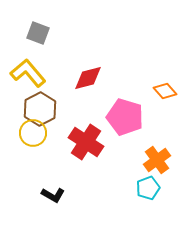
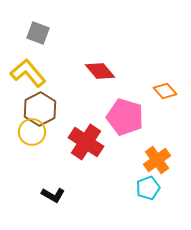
red diamond: moved 12 px right, 7 px up; rotated 64 degrees clockwise
yellow circle: moved 1 px left, 1 px up
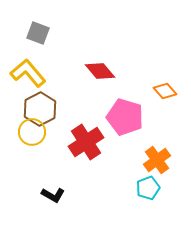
red cross: rotated 24 degrees clockwise
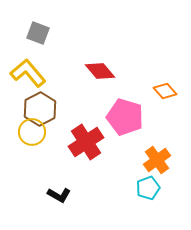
black L-shape: moved 6 px right
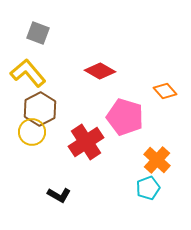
red diamond: rotated 20 degrees counterclockwise
orange cross: rotated 12 degrees counterclockwise
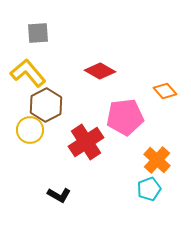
gray square: rotated 25 degrees counterclockwise
brown hexagon: moved 6 px right, 4 px up
pink pentagon: rotated 24 degrees counterclockwise
yellow circle: moved 2 px left, 2 px up
cyan pentagon: moved 1 px right, 1 px down
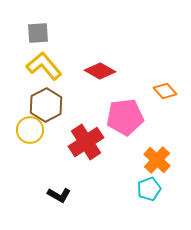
yellow L-shape: moved 16 px right, 7 px up
